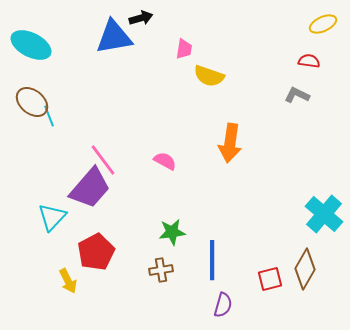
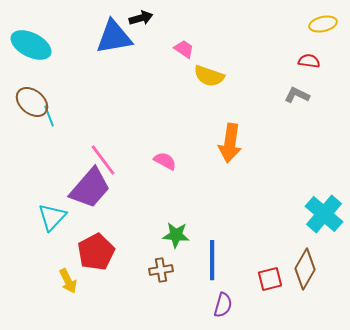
yellow ellipse: rotated 12 degrees clockwise
pink trapezoid: rotated 65 degrees counterclockwise
green star: moved 4 px right, 3 px down; rotated 12 degrees clockwise
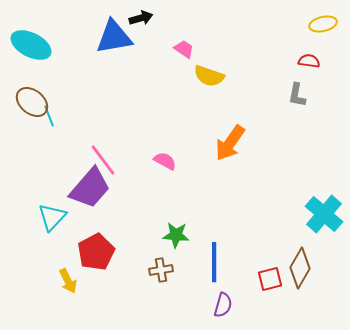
gray L-shape: rotated 105 degrees counterclockwise
orange arrow: rotated 27 degrees clockwise
blue line: moved 2 px right, 2 px down
brown diamond: moved 5 px left, 1 px up
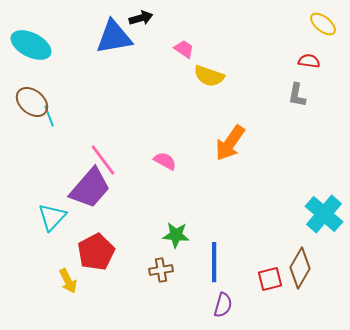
yellow ellipse: rotated 52 degrees clockwise
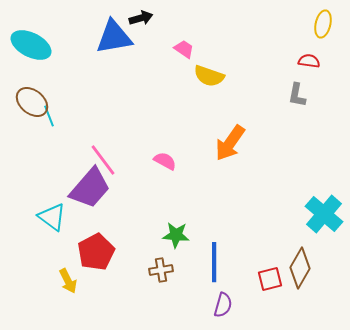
yellow ellipse: rotated 64 degrees clockwise
cyan triangle: rotated 36 degrees counterclockwise
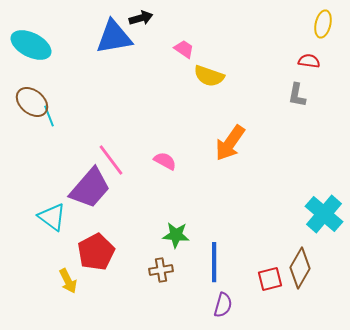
pink line: moved 8 px right
